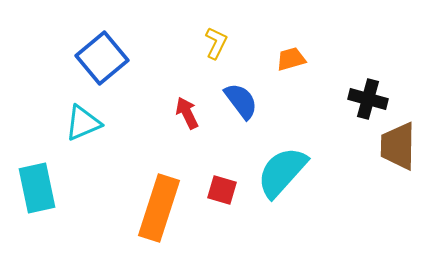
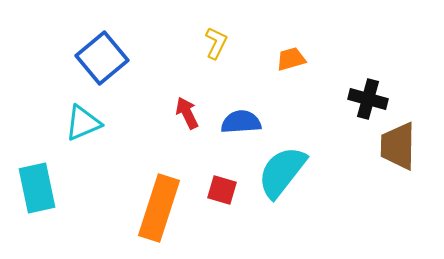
blue semicircle: moved 21 px down; rotated 57 degrees counterclockwise
cyan semicircle: rotated 4 degrees counterclockwise
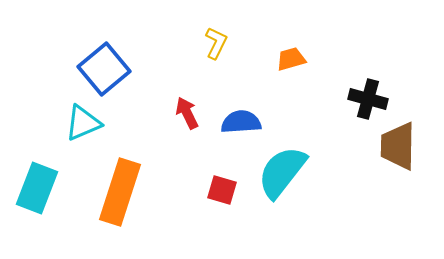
blue square: moved 2 px right, 11 px down
cyan rectangle: rotated 33 degrees clockwise
orange rectangle: moved 39 px left, 16 px up
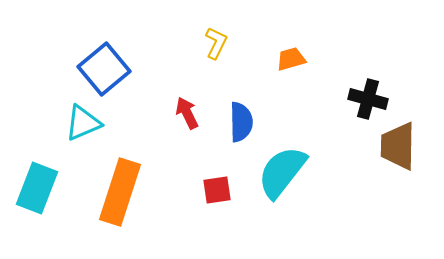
blue semicircle: rotated 93 degrees clockwise
red square: moved 5 px left; rotated 24 degrees counterclockwise
